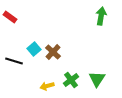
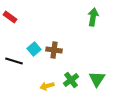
green arrow: moved 8 px left, 1 px down
brown cross: moved 1 px right, 2 px up; rotated 35 degrees counterclockwise
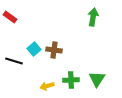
green cross: rotated 35 degrees clockwise
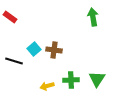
green arrow: rotated 18 degrees counterclockwise
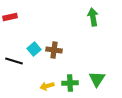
red rectangle: rotated 48 degrees counterclockwise
green cross: moved 1 px left, 3 px down
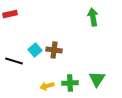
red rectangle: moved 3 px up
cyan square: moved 1 px right, 1 px down
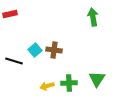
green cross: moved 1 px left
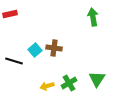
brown cross: moved 2 px up
green cross: rotated 28 degrees counterclockwise
